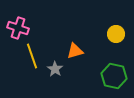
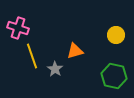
yellow circle: moved 1 px down
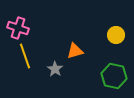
yellow line: moved 7 px left
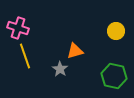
yellow circle: moved 4 px up
gray star: moved 5 px right
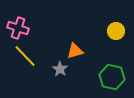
yellow line: rotated 25 degrees counterclockwise
green hexagon: moved 2 px left, 1 px down
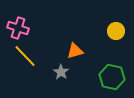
gray star: moved 1 px right, 3 px down
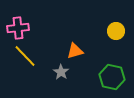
pink cross: rotated 25 degrees counterclockwise
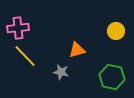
orange triangle: moved 2 px right, 1 px up
gray star: rotated 21 degrees counterclockwise
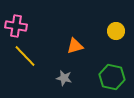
pink cross: moved 2 px left, 2 px up; rotated 15 degrees clockwise
orange triangle: moved 2 px left, 4 px up
gray star: moved 3 px right, 6 px down
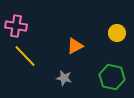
yellow circle: moved 1 px right, 2 px down
orange triangle: rotated 12 degrees counterclockwise
